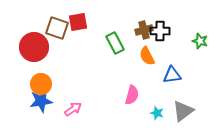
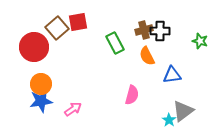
brown square: rotated 30 degrees clockwise
cyan star: moved 12 px right, 7 px down; rotated 16 degrees clockwise
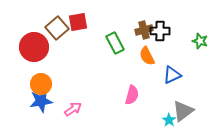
blue triangle: rotated 18 degrees counterclockwise
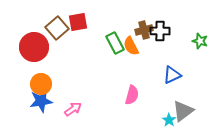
orange semicircle: moved 16 px left, 10 px up
